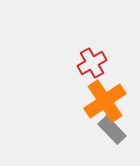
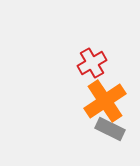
gray rectangle: moved 2 px left, 1 px up; rotated 20 degrees counterclockwise
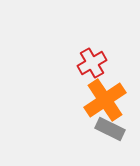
orange cross: moved 1 px up
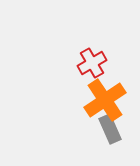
gray rectangle: rotated 40 degrees clockwise
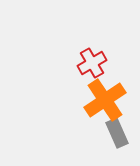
gray rectangle: moved 7 px right, 4 px down
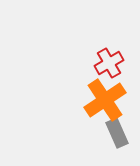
red cross: moved 17 px right
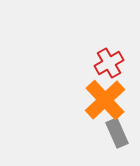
orange cross: rotated 9 degrees counterclockwise
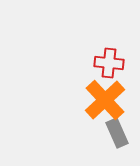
red cross: rotated 36 degrees clockwise
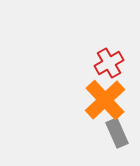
red cross: rotated 36 degrees counterclockwise
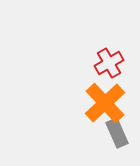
orange cross: moved 3 px down
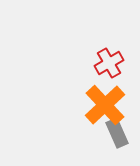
orange cross: moved 2 px down
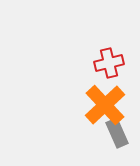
red cross: rotated 16 degrees clockwise
